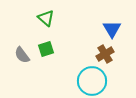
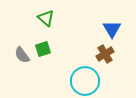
green square: moved 3 px left
cyan circle: moved 7 px left
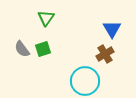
green triangle: rotated 24 degrees clockwise
gray semicircle: moved 6 px up
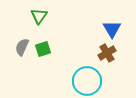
green triangle: moved 7 px left, 2 px up
gray semicircle: moved 2 px up; rotated 60 degrees clockwise
brown cross: moved 2 px right, 1 px up
cyan circle: moved 2 px right
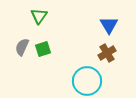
blue triangle: moved 3 px left, 4 px up
